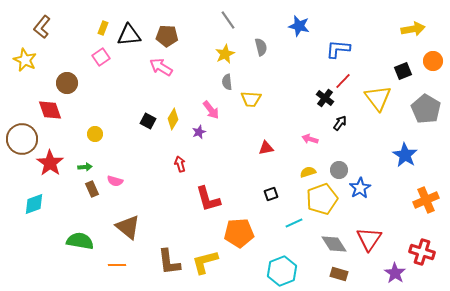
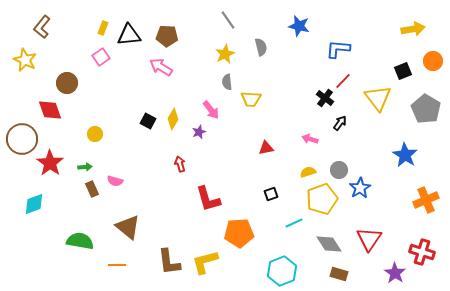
gray diamond at (334, 244): moved 5 px left
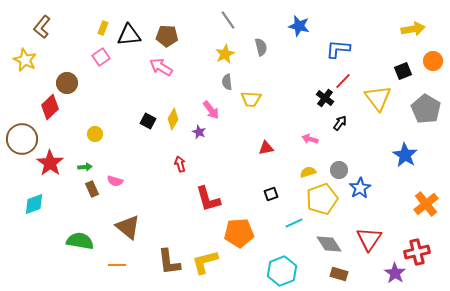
red diamond at (50, 110): moved 3 px up; rotated 65 degrees clockwise
purple star at (199, 132): rotated 24 degrees counterclockwise
orange cross at (426, 200): moved 4 px down; rotated 15 degrees counterclockwise
red cross at (422, 252): moved 5 px left; rotated 30 degrees counterclockwise
